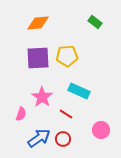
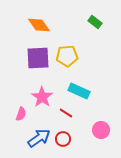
orange diamond: moved 1 px right, 2 px down; rotated 60 degrees clockwise
red line: moved 1 px up
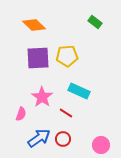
orange diamond: moved 5 px left; rotated 10 degrees counterclockwise
pink circle: moved 15 px down
